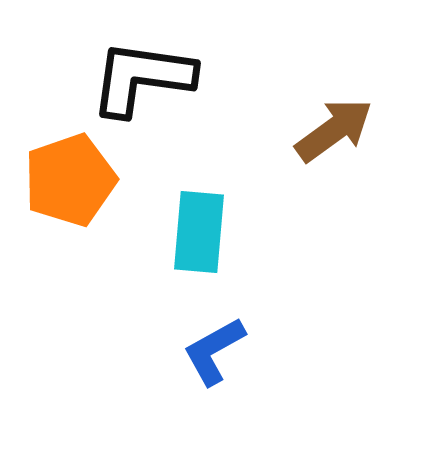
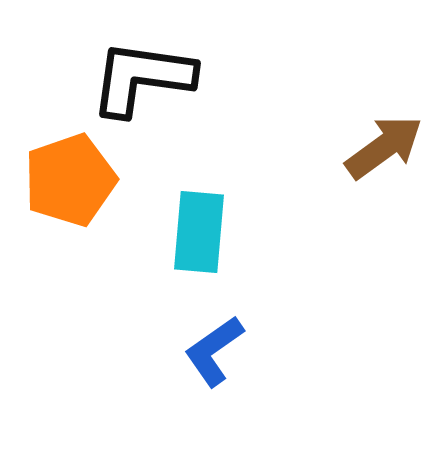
brown arrow: moved 50 px right, 17 px down
blue L-shape: rotated 6 degrees counterclockwise
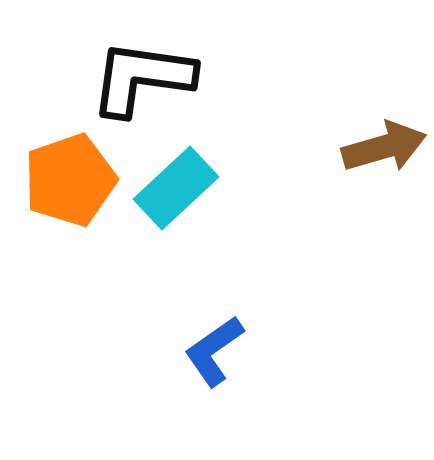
brown arrow: rotated 20 degrees clockwise
cyan rectangle: moved 23 px left, 44 px up; rotated 42 degrees clockwise
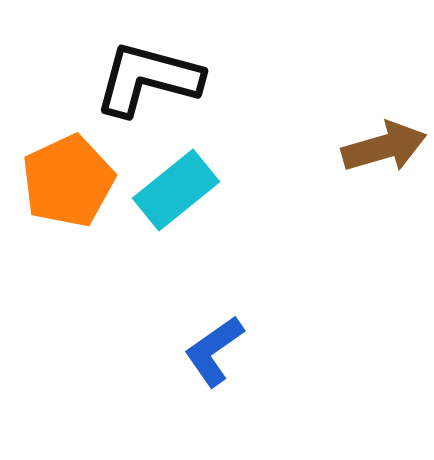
black L-shape: moved 6 px right, 1 px down; rotated 7 degrees clockwise
orange pentagon: moved 2 px left, 1 px down; rotated 6 degrees counterclockwise
cyan rectangle: moved 2 px down; rotated 4 degrees clockwise
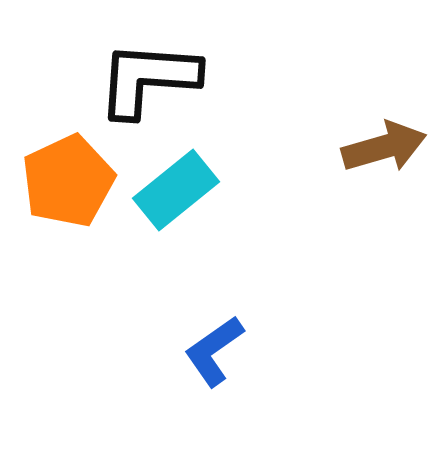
black L-shape: rotated 11 degrees counterclockwise
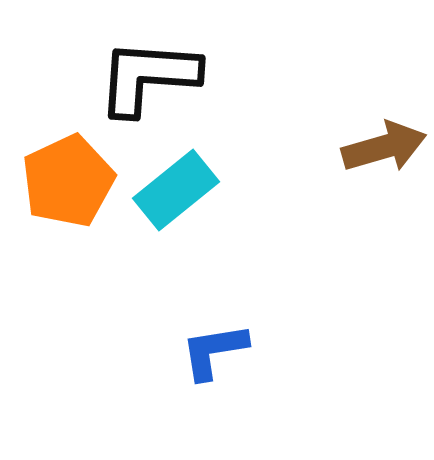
black L-shape: moved 2 px up
blue L-shape: rotated 26 degrees clockwise
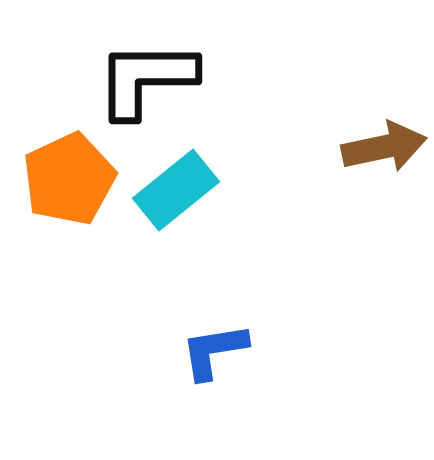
black L-shape: moved 2 px left, 2 px down; rotated 4 degrees counterclockwise
brown arrow: rotated 4 degrees clockwise
orange pentagon: moved 1 px right, 2 px up
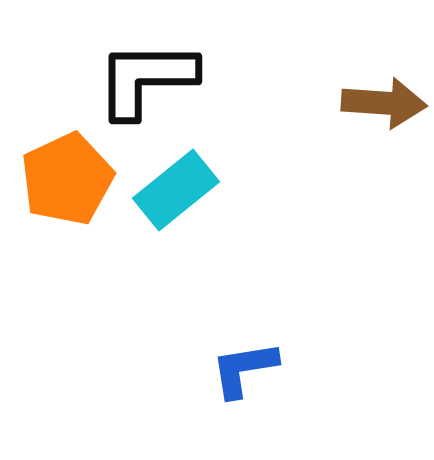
brown arrow: moved 44 px up; rotated 16 degrees clockwise
orange pentagon: moved 2 px left
blue L-shape: moved 30 px right, 18 px down
